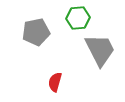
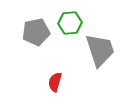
green hexagon: moved 8 px left, 5 px down
gray trapezoid: rotated 9 degrees clockwise
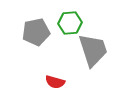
gray trapezoid: moved 7 px left
red semicircle: rotated 90 degrees counterclockwise
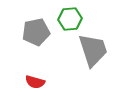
green hexagon: moved 4 px up
red semicircle: moved 20 px left
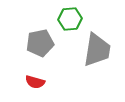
gray pentagon: moved 4 px right, 11 px down
gray trapezoid: moved 4 px right; rotated 27 degrees clockwise
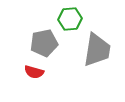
gray pentagon: moved 4 px right
red semicircle: moved 1 px left, 10 px up
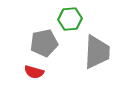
gray trapezoid: moved 2 px down; rotated 6 degrees counterclockwise
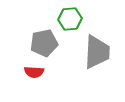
red semicircle: rotated 12 degrees counterclockwise
